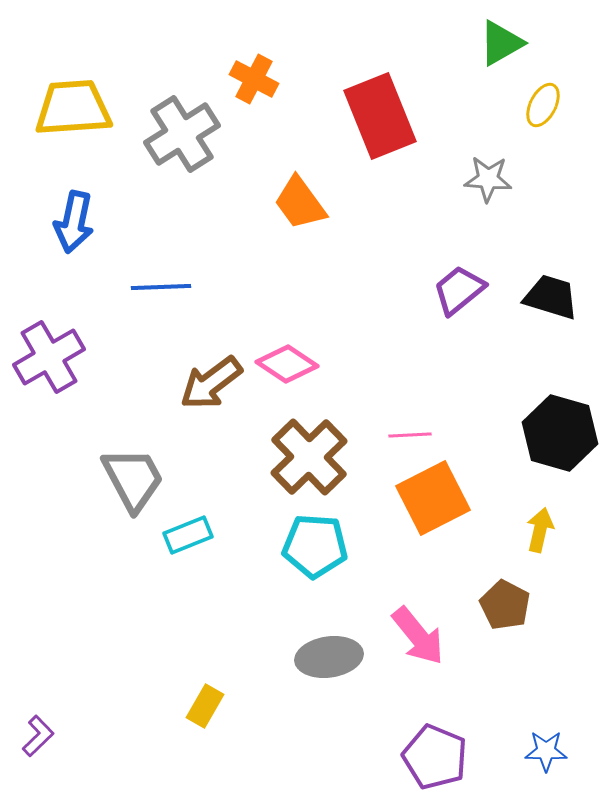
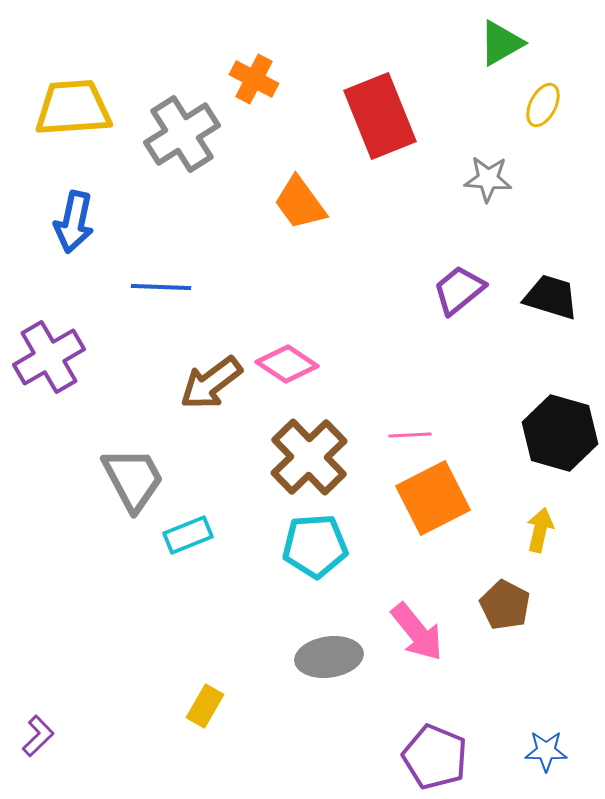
blue line: rotated 4 degrees clockwise
cyan pentagon: rotated 8 degrees counterclockwise
pink arrow: moved 1 px left, 4 px up
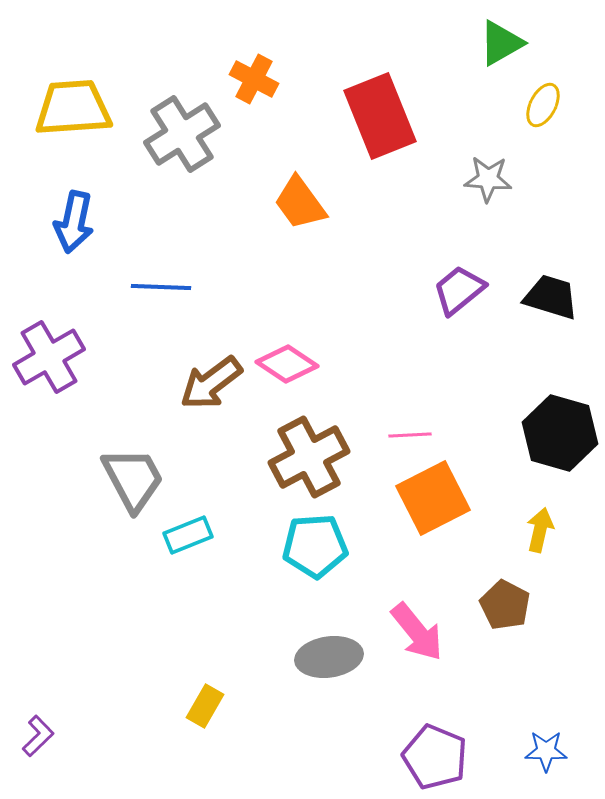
brown cross: rotated 16 degrees clockwise
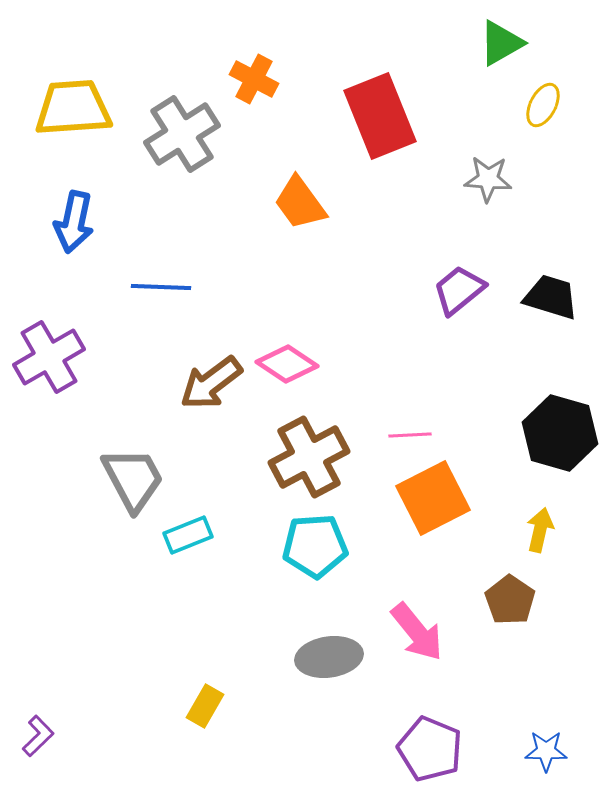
brown pentagon: moved 5 px right, 5 px up; rotated 6 degrees clockwise
purple pentagon: moved 5 px left, 8 px up
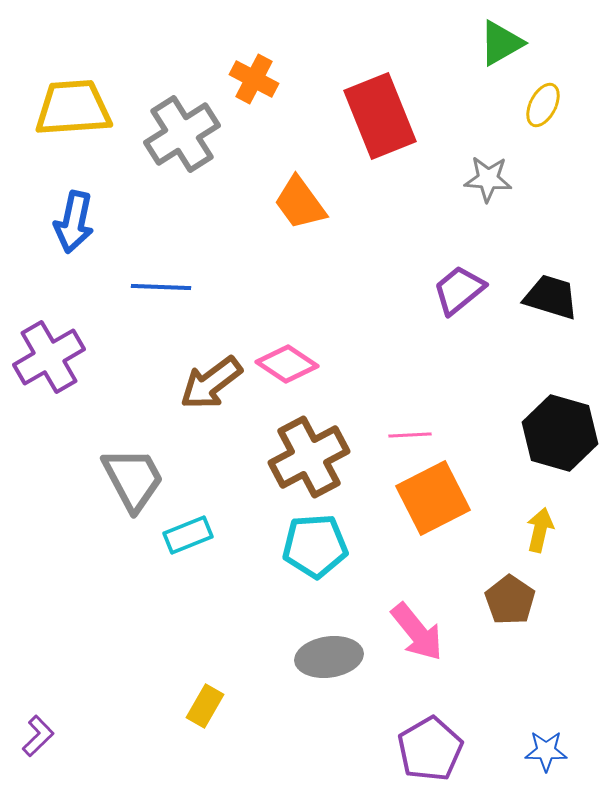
purple pentagon: rotated 20 degrees clockwise
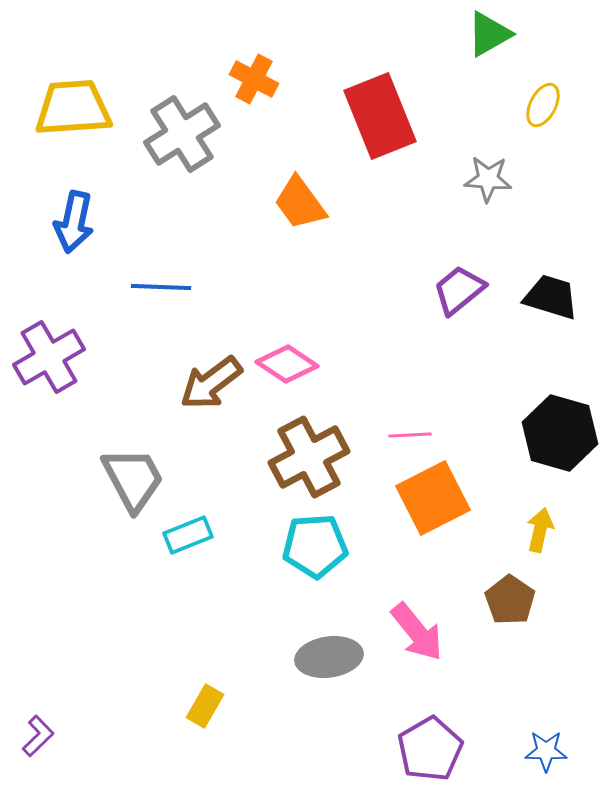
green triangle: moved 12 px left, 9 px up
